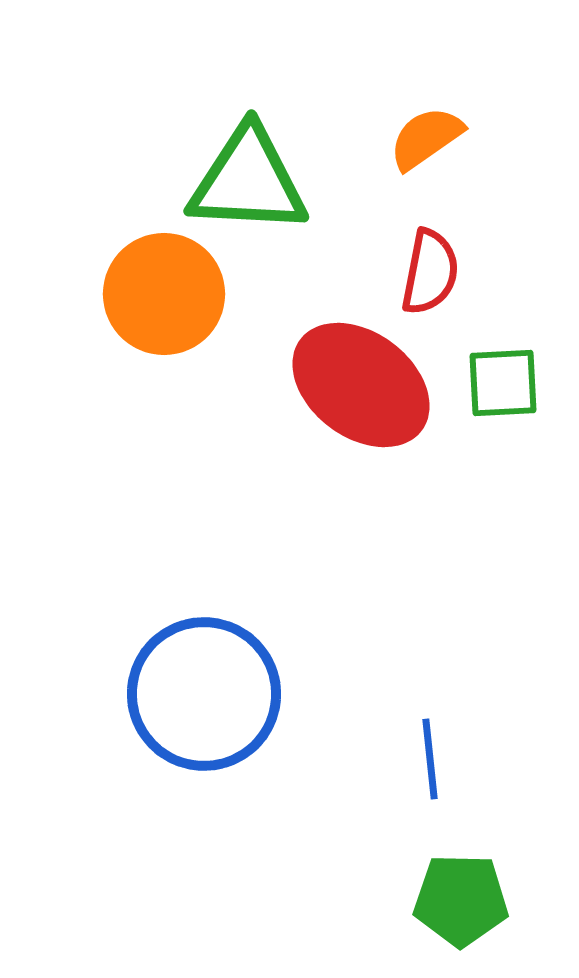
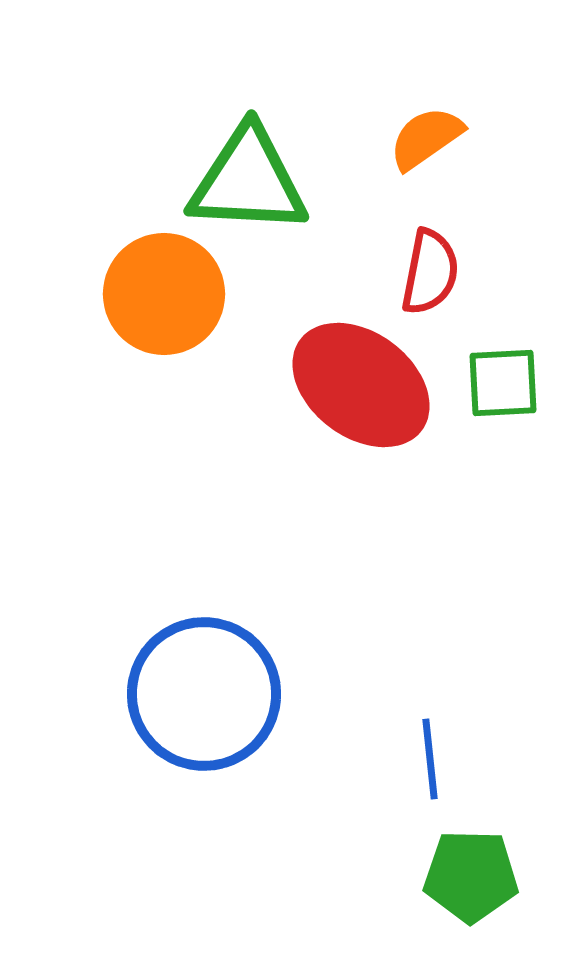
green pentagon: moved 10 px right, 24 px up
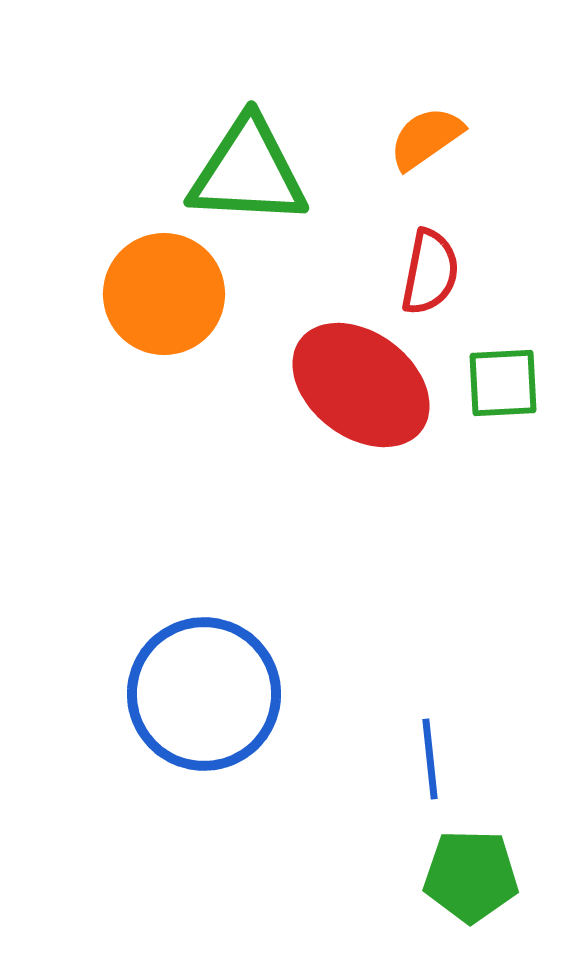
green triangle: moved 9 px up
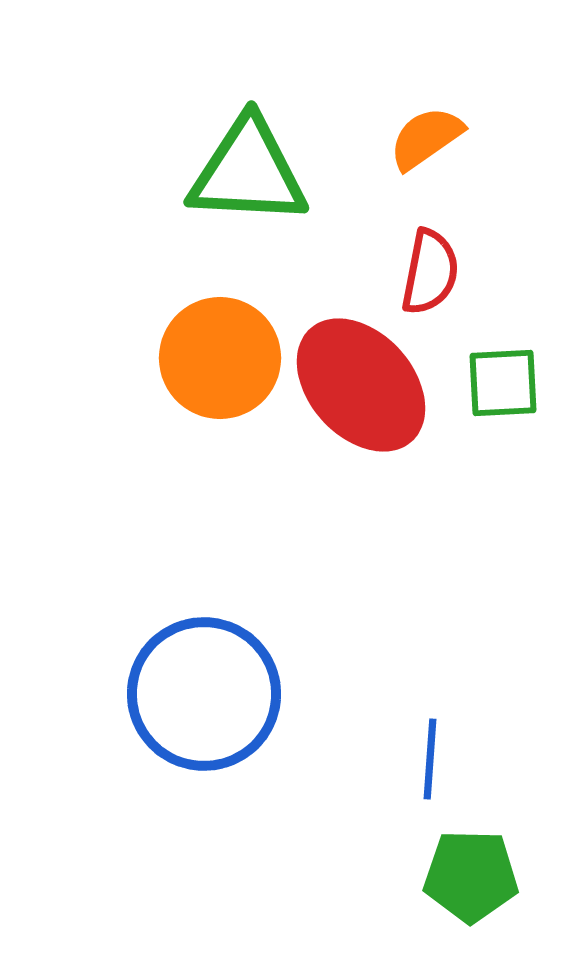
orange circle: moved 56 px right, 64 px down
red ellipse: rotated 11 degrees clockwise
blue line: rotated 10 degrees clockwise
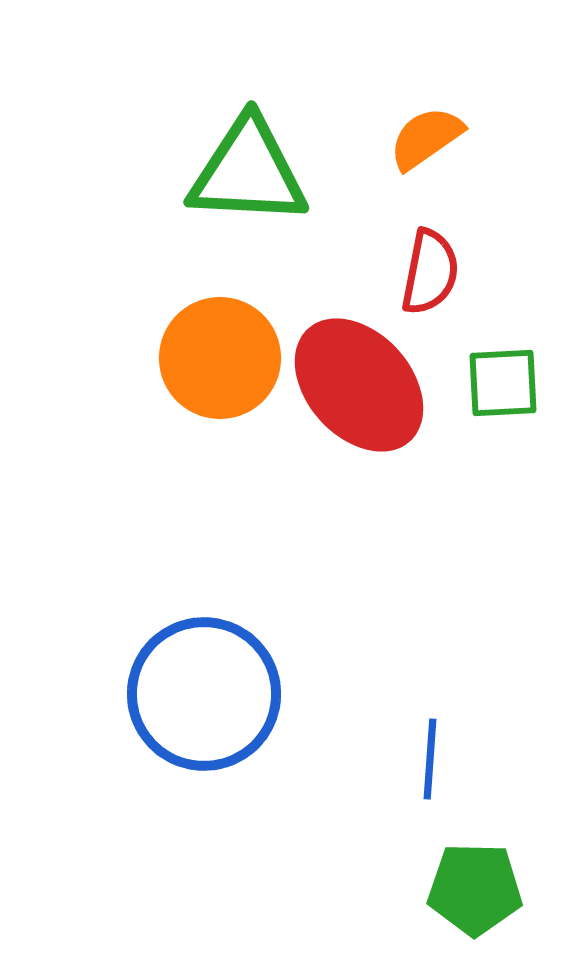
red ellipse: moved 2 px left
green pentagon: moved 4 px right, 13 px down
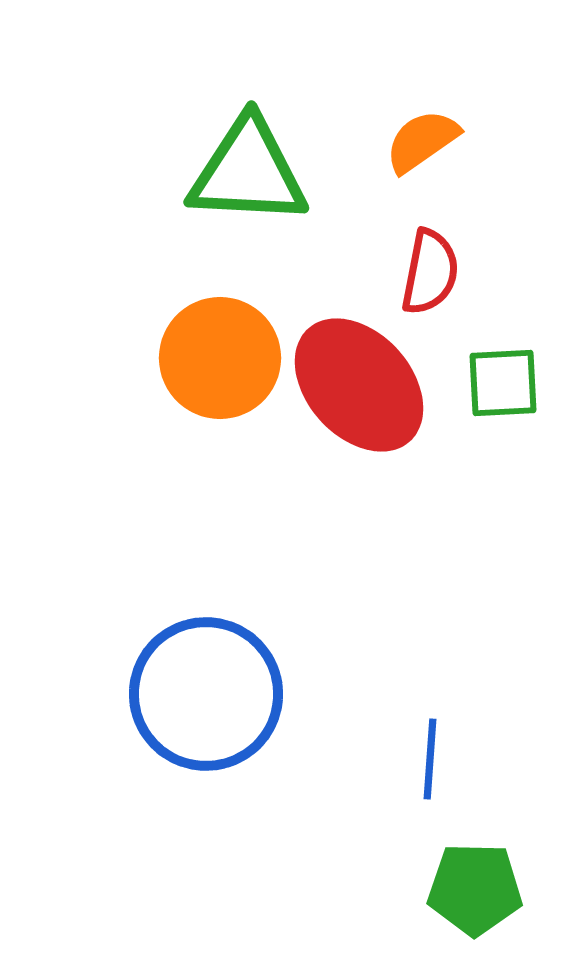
orange semicircle: moved 4 px left, 3 px down
blue circle: moved 2 px right
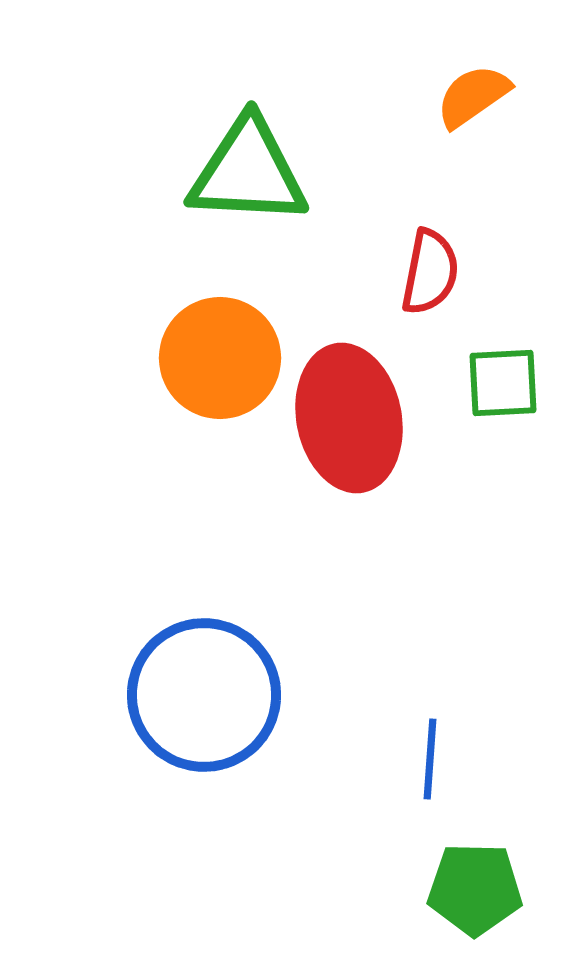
orange semicircle: moved 51 px right, 45 px up
red ellipse: moved 10 px left, 33 px down; rotated 31 degrees clockwise
blue circle: moved 2 px left, 1 px down
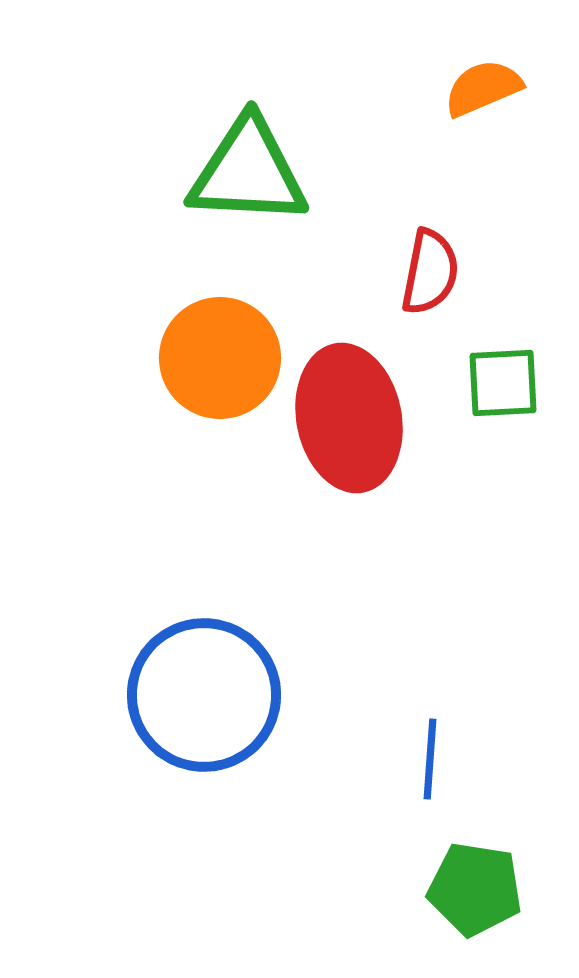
orange semicircle: moved 10 px right, 8 px up; rotated 12 degrees clockwise
green pentagon: rotated 8 degrees clockwise
